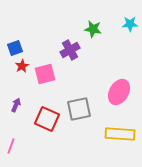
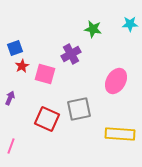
purple cross: moved 1 px right, 4 px down
pink square: rotated 30 degrees clockwise
pink ellipse: moved 3 px left, 11 px up
purple arrow: moved 6 px left, 7 px up
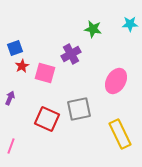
pink square: moved 1 px up
yellow rectangle: rotated 60 degrees clockwise
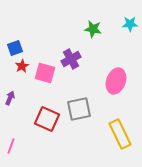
purple cross: moved 5 px down
pink ellipse: rotated 10 degrees counterclockwise
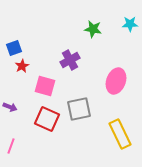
blue square: moved 1 px left
purple cross: moved 1 px left, 1 px down
pink square: moved 13 px down
purple arrow: moved 9 px down; rotated 88 degrees clockwise
